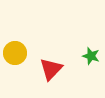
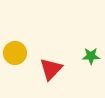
green star: rotated 18 degrees counterclockwise
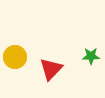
yellow circle: moved 4 px down
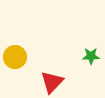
red triangle: moved 1 px right, 13 px down
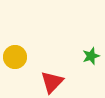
green star: rotated 18 degrees counterclockwise
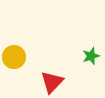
yellow circle: moved 1 px left
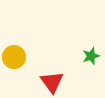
red triangle: rotated 20 degrees counterclockwise
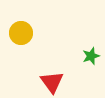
yellow circle: moved 7 px right, 24 px up
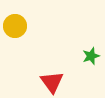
yellow circle: moved 6 px left, 7 px up
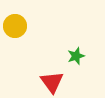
green star: moved 15 px left
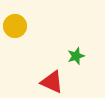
red triangle: rotated 30 degrees counterclockwise
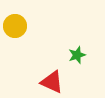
green star: moved 1 px right, 1 px up
